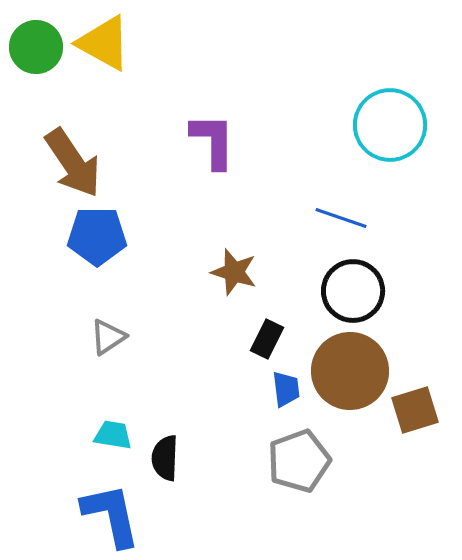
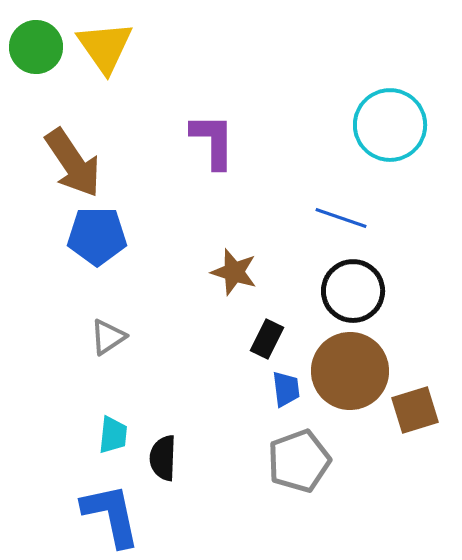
yellow triangle: moved 1 px right, 4 px down; rotated 26 degrees clockwise
cyan trapezoid: rotated 87 degrees clockwise
black semicircle: moved 2 px left
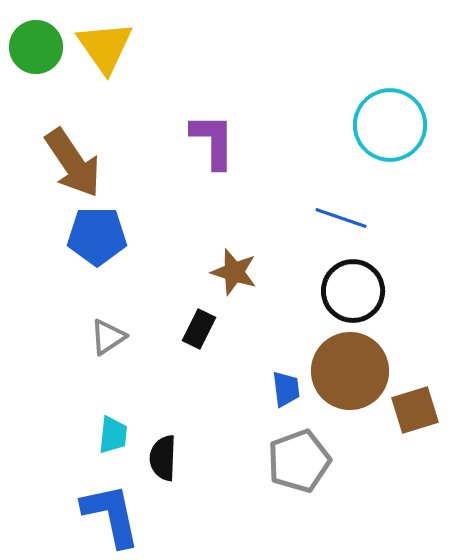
black rectangle: moved 68 px left, 10 px up
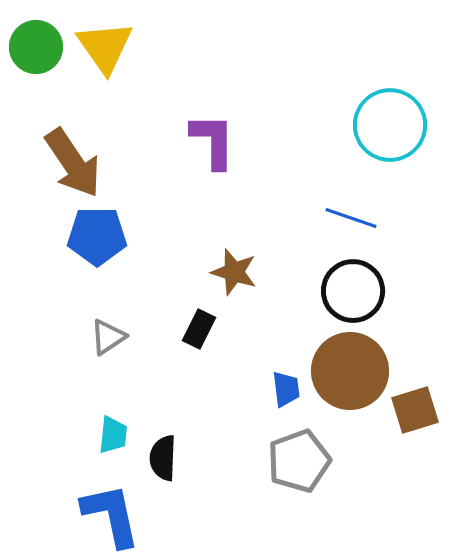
blue line: moved 10 px right
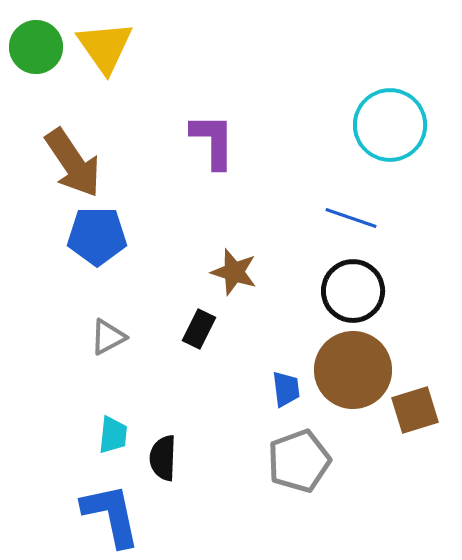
gray triangle: rotated 6 degrees clockwise
brown circle: moved 3 px right, 1 px up
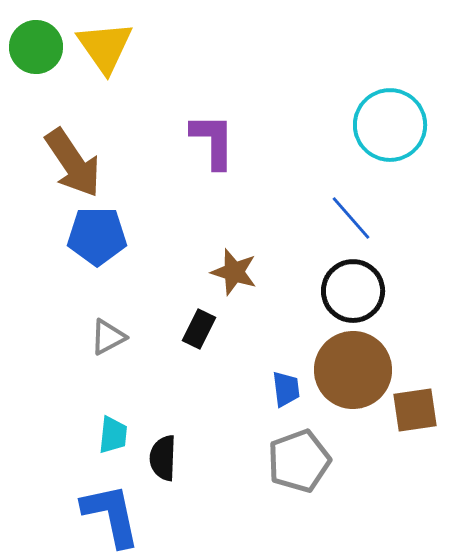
blue line: rotated 30 degrees clockwise
brown square: rotated 9 degrees clockwise
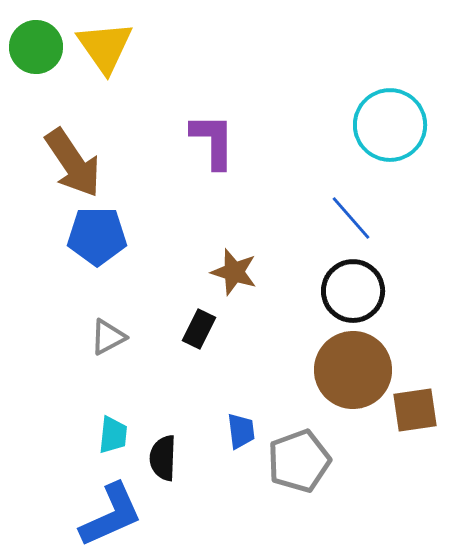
blue trapezoid: moved 45 px left, 42 px down
blue L-shape: rotated 78 degrees clockwise
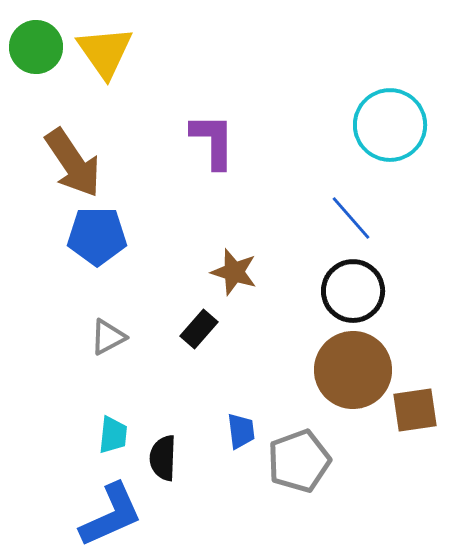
yellow triangle: moved 5 px down
black rectangle: rotated 15 degrees clockwise
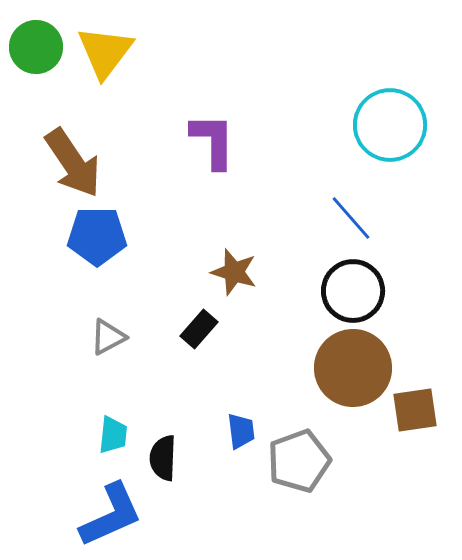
yellow triangle: rotated 12 degrees clockwise
brown circle: moved 2 px up
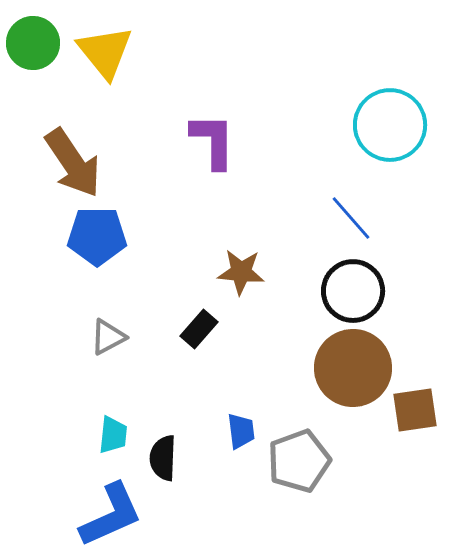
green circle: moved 3 px left, 4 px up
yellow triangle: rotated 16 degrees counterclockwise
brown star: moved 7 px right; rotated 12 degrees counterclockwise
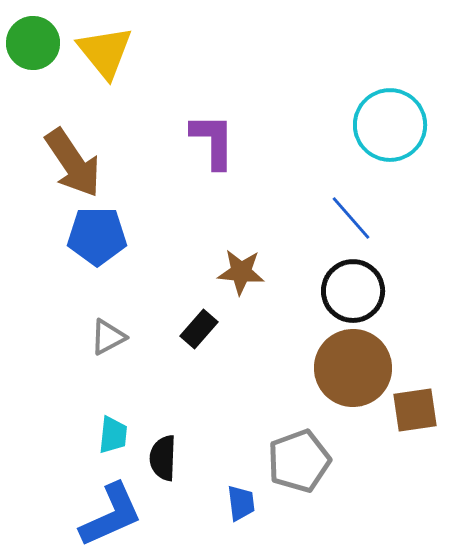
blue trapezoid: moved 72 px down
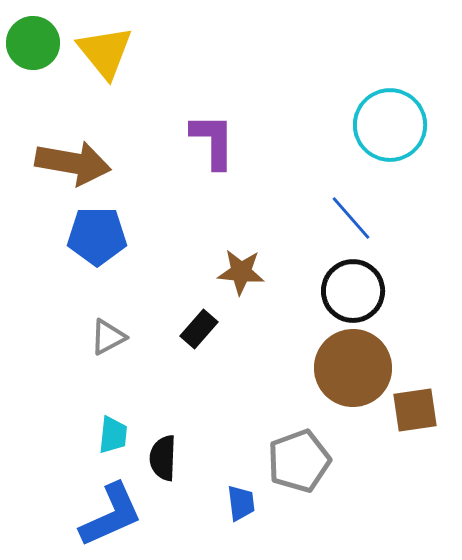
brown arrow: rotated 46 degrees counterclockwise
